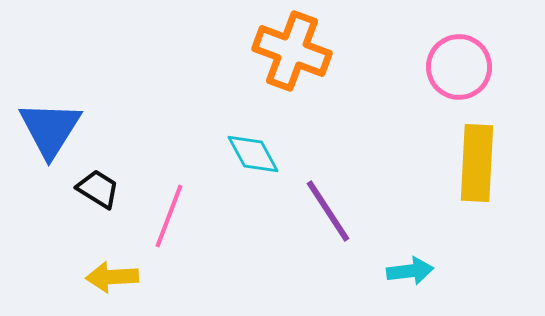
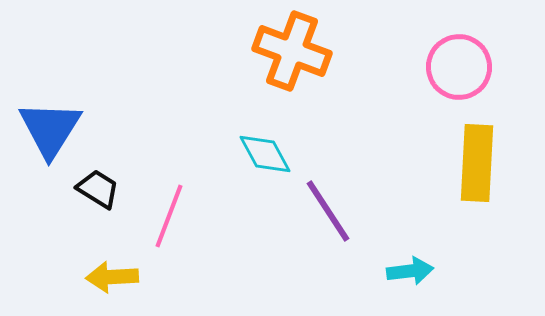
cyan diamond: moved 12 px right
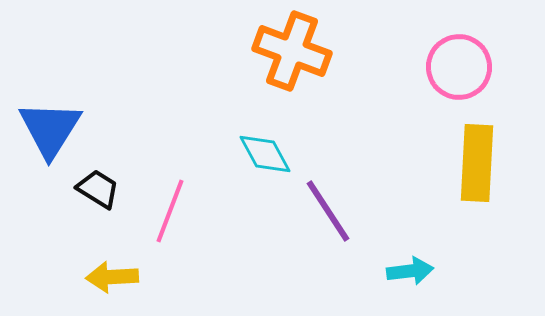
pink line: moved 1 px right, 5 px up
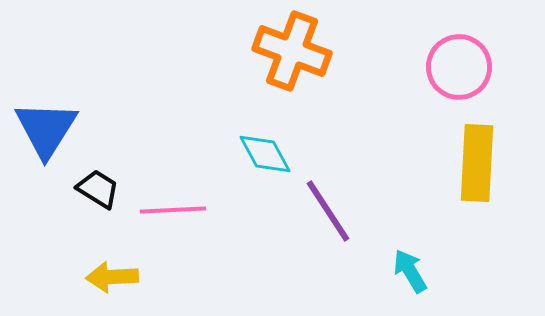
blue triangle: moved 4 px left
pink line: moved 3 px right, 1 px up; rotated 66 degrees clockwise
cyan arrow: rotated 114 degrees counterclockwise
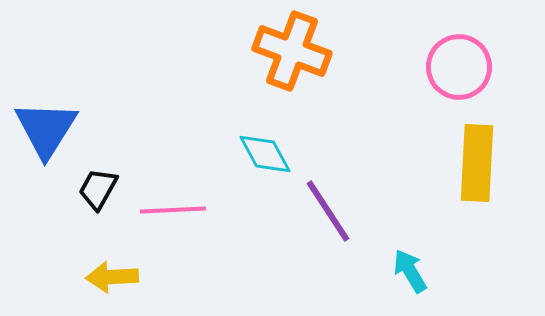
black trapezoid: rotated 93 degrees counterclockwise
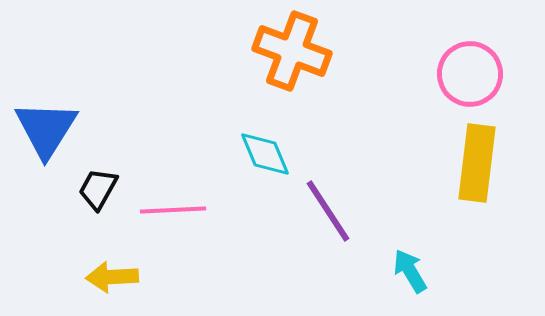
pink circle: moved 11 px right, 7 px down
cyan diamond: rotated 6 degrees clockwise
yellow rectangle: rotated 4 degrees clockwise
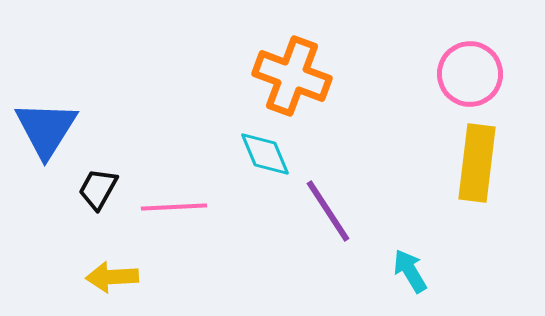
orange cross: moved 25 px down
pink line: moved 1 px right, 3 px up
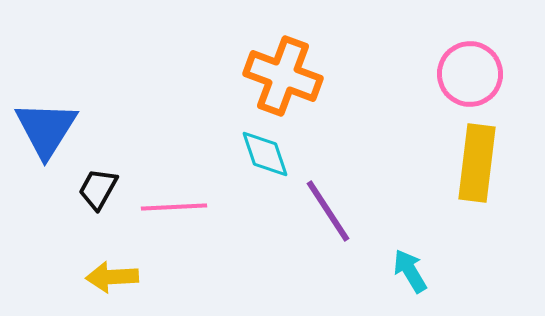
orange cross: moved 9 px left
cyan diamond: rotated 4 degrees clockwise
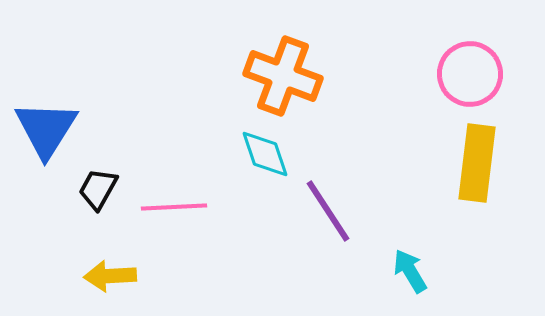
yellow arrow: moved 2 px left, 1 px up
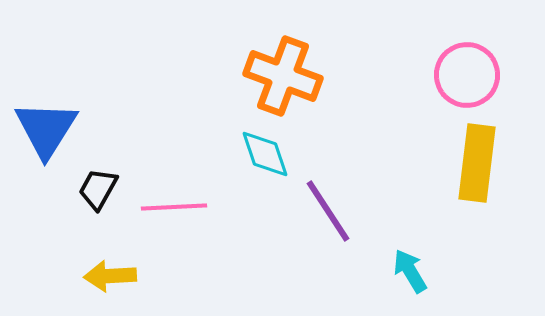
pink circle: moved 3 px left, 1 px down
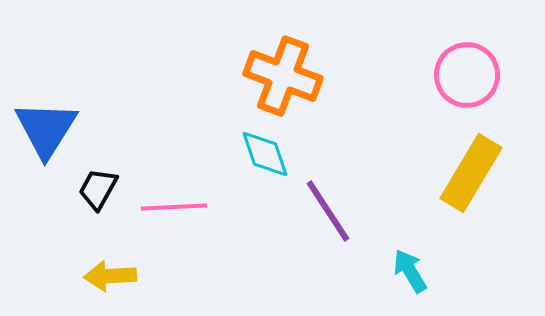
yellow rectangle: moved 6 px left, 10 px down; rotated 24 degrees clockwise
